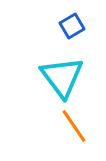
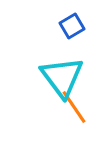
orange line: moved 19 px up
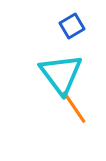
cyan triangle: moved 1 px left, 3 px up
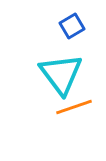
orange line: rotated 75 degrees counterclockwise
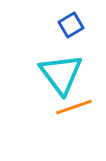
blue square: moved 1 px left, 1 px up
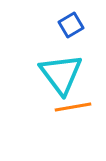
orange line: moved 1 px left; rotated 9 degrees clockwise
